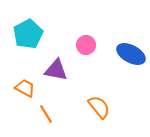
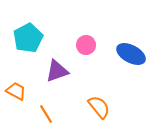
cyan pentagon: moved 4 px down
purple triangle: moved 1 px right, 1 px down; rotated 30 degrees counterclockwise
orange trapezoid: moved 9 px left, 3 px down
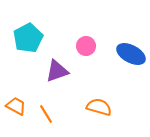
pink circle: moved 1 px down
orange trapezoid: moved 15 px down
orange semicircle: rotated 35 degrees counterclockwise
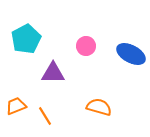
cyan pentagon: moved 2 px left, 1 px down
purple triangle: moved 4 px left, 2 px down; rotated 20 degrees clockwise
orange trapezoid: rotated 50 degrees counterclockwise
orange line: moved 1 px left, 2 px down
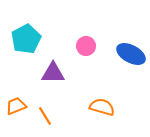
orange semicircle: moved 3 px right
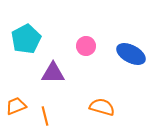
orange line: rotated 18 degrees clockwise
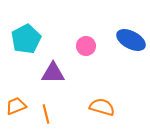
blue ellipse: moved 14 px up
orange line: moved 1 px right, 2 px up
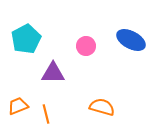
orange trapezoid: moved 2 px right
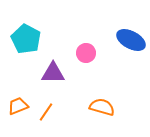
cyan pentagon: rotated 16 degrees counterclockwise
pink circle: moved 7 px down
orange line: moved 2 px up; rotated 48 degrees clockwise
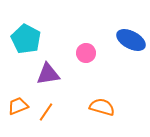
purple triangle: moved 5 px left, 1 px down; rotated 10 degrees counterclockwise
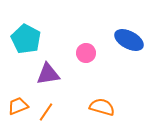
blue ellipse: moved 2 px left
